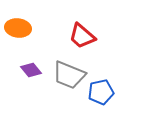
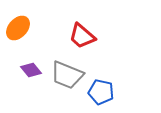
orange ellipse: rotated 55 degrees counterclockwise
gray trapezoid: moved 2 px left
blue pentagon: rotated 25 degrees clockwise
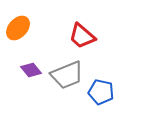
gray trapezoid: rotated 44 degrees counterclockwise
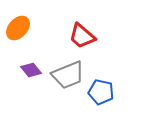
gray trapezoid: moved 1 px right
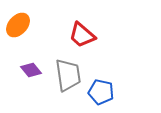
orange ellipse: moved 3 px up
red trapezoid: moved 1 px up
gray trapezoid: rotated 76 degrees counterclockwise
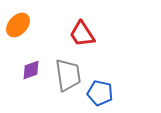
red trapezoid: moved 1 px up; rotated 16 degrees clockwise
purple diamond: rotated 70 degrees counterclockwise
blue pentagon: moved 1 px left, 1 px down
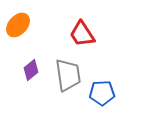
purple diamond: rotated 20 degrees counterclockwise
blue pentagon: moved 2 px right; rotated 15 degrees counterclockwise
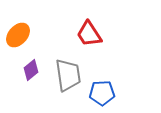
orange ellipse: moved 10 px down
red trapezoid: moved 7 px right
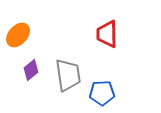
red trapezoid: moved 18 px right; rotated 32 degrees clockwise
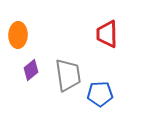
orange ellipse: rotated 40 degrees counterclockwise
blue pentagon: moved 2 px left, 1 px down
